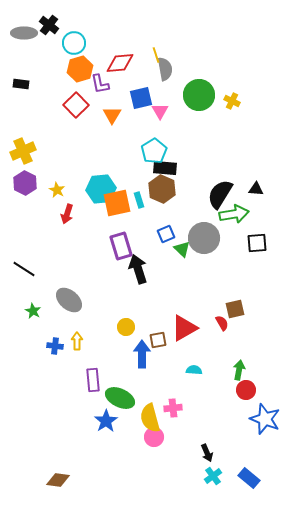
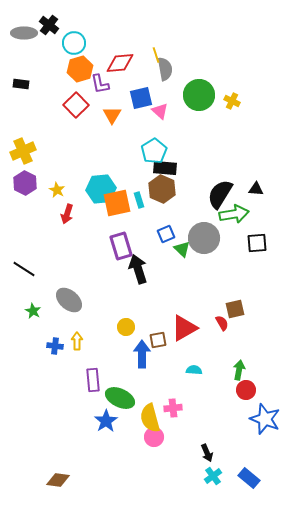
pink triangle at (160, 111): rotated 18 degrees counterclockwise
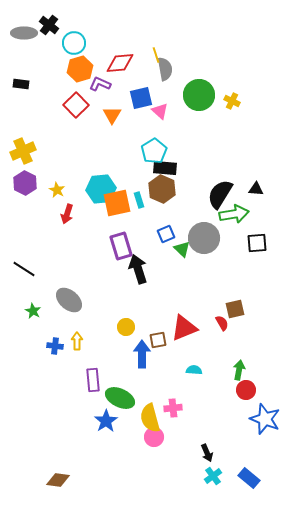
purple L-shape at (100, 84): rotated 125 degrees clockwise
red triangle at (184, 328): rotated 8 degrees clockwise
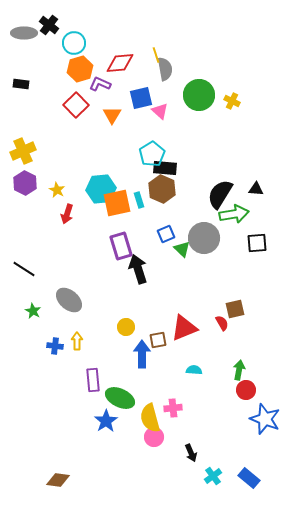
cyan pentagon at (154, 151): moved 2 px left, 3 px down
black arrow at (207, 453): moved 16 px left
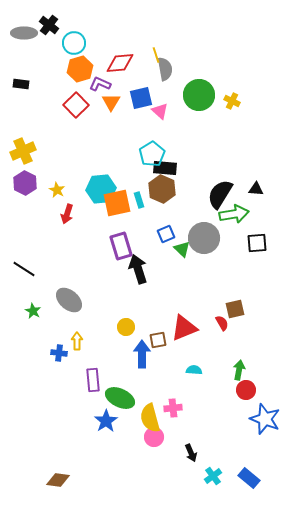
orange triangle at (112, 115): moved 1 px left, 13 px up
blue cross at (55, 346): moved 4 px right, 7 px down
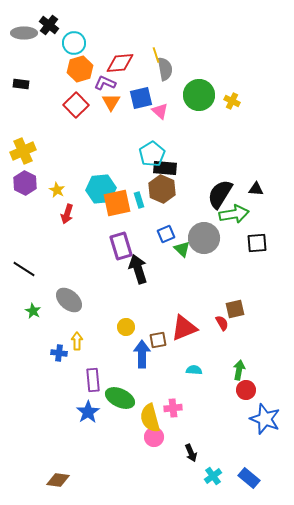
purple L-shape at (100, 84): moved 5 px right, 1 px up
blue star at (106, 421): moved 18 px left, 9 px up
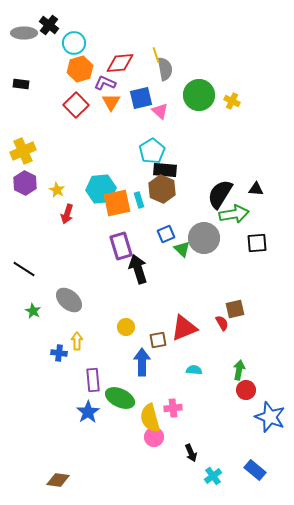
cyan pentagon at (152, 154): moved 3 px up
black rectangle at (165, 168): moved 2 px down
blue arrow at (142, 354): moved 8 px down
blue star at (265, 419): moved 5 px right, 2 px up
blue rectangle at (249, 478): moved 6 px right, 8 px up
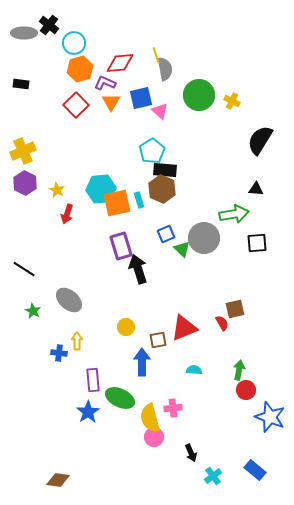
black semicircle at (220, 194): moved 40 px right, 54 px up
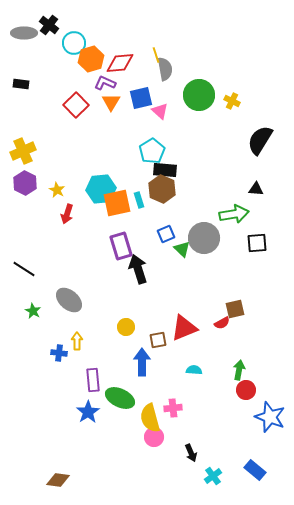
orange hexagon at (80, 69): moved 11 px right, 10 px up
red semicircle at (222, 323): rotated 91 degrees clockwise
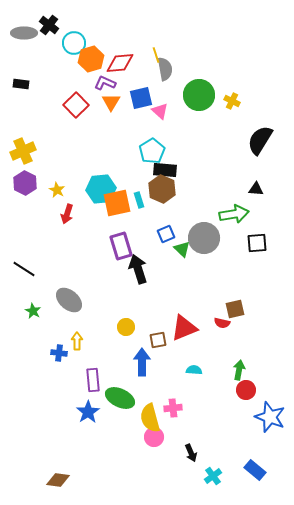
red semicircle at (222, 323): rotated 42 degrees clockwise
